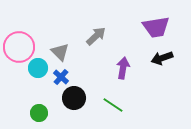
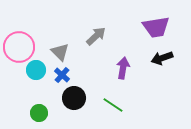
cyan circle: moved 2 px left, 2 px down
blue cross: moved 1 px right, 2 px up
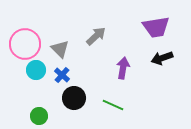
pink circle: moved 6 px right, 3 px up
gray triangle: moved 3 px up
green line: rotated 10 degrees counterclockwise
green circle: moved 3 px down
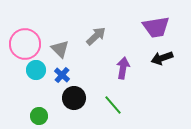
green line: rotated 25 degrees clockwise
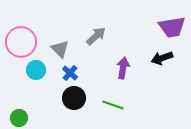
purple trapezoid: moved 16 px right
pink circle: moved 4 px left, 2 px up
blue cross: moved 8 px right, 2 px up
green line: rotated 30 degrees counterclockwise
green circle: moved 20 px left, 2 px down
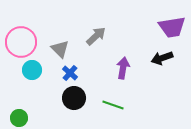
cyan circle: moved 4 px left
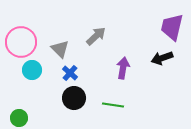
purple trapezoid: rotated 112 degrees clockwise
green line: rotated 10 degrees counterclockwise
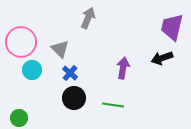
gray arrow: moved 8 px left, 18 px up; rotated 25 degrees counterclockwise
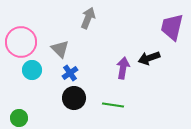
black arrow: moved 13 px left
blue cross: rotated 14 degrees clockwise
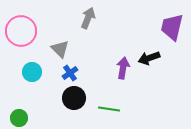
pink circle: moved 11 px up
cyan circle: moved 2 px down
green line: moved 4 px left, 4 px down
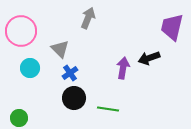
cyan circle: moved 2 px left, 4 px up
green line: moved 1 px left
